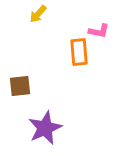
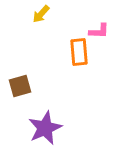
yellow arrow: moved 3 px right
pink L-shape: rotated 10 degrees counterclockwise
brown square: rotated 10 degrees counterclockwise
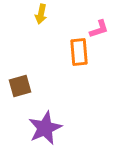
yellow arrow: rotated 30 degrees counterclockwise
pink L-shape: moved 2 px up; rotated 20 degrees counterclockwise
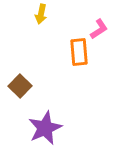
pink L-shape: rotated 15 degrees counterclockwise
brown square: rotated 30 degrees counterclockwise
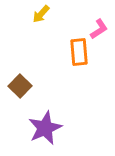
yellow arrow: rotated 30 degrees clockwise
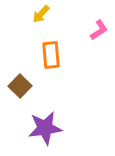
pink L-shape: moved 1 px down
orange rectangle: moved 28 px left, 3 px down
purple star: rotated 16 degrees clockwise
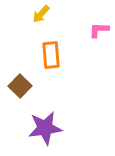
pink L-shape: rotated 145 degrees counterclockwise
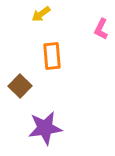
yellow arrow: rotated 12 degrees clockwise
pink L-shape: moved 2 px right, 1 px up; rotated 65 degrees counterclockwise
orange rectangle: moved 1 px right, 1 px down
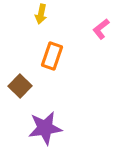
yellow arrow: rotated 42 degrees counterclockwise
pink L-shape: rotated 25 degrees clockwise
orange rectangle: rotated 24 degrees clockwise
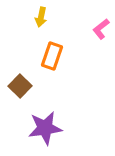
yellow arrow: moved 3 px down
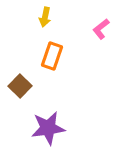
yellow arrow: moved 4 px right
purple star: moved 3 px right
